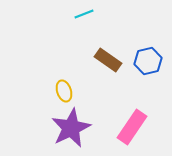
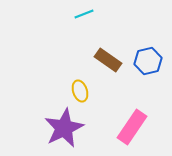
yellow ellipse: moved 16 px right
purple star: moved 7 px left
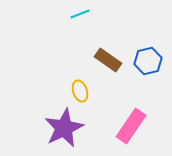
cyan line: moved 4 px left
pink rectangle: moved 1 px left, 1 px up
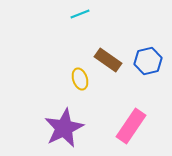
yellow ellipse: moved 12 px up
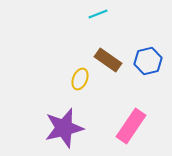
cyan line: moved 18 px right
yellow ellipse: rotated 40 degrees clockwise
purple star: rotated 12 degrees clockwise
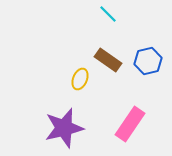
cyan line: moved 10 px right; rotated 66 degrees clockwise
pink rectangle: moved 1 px left, 2 px up
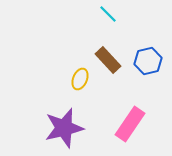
brown rectangle: rotated 12 degrees clockwise
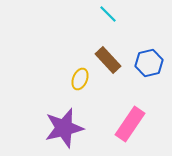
blue hexagon: moved 1 px right, 2 px down
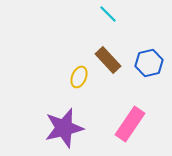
yellow ellipse: moved 1 px left, 2 px up
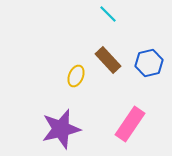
yellow ellipse: moved 3 px left, 1 px up
purple star: moved 3 px left, 1 px down
